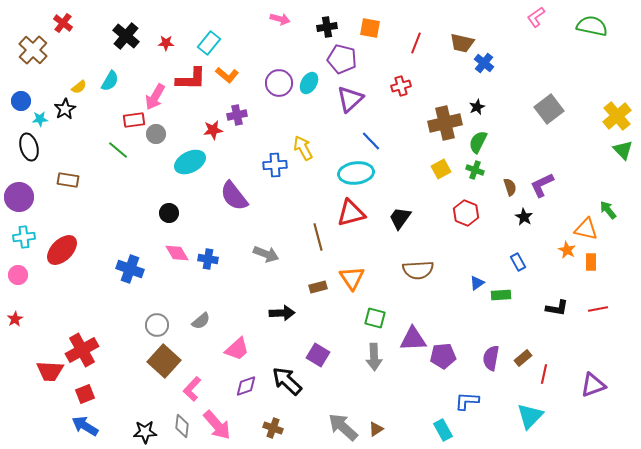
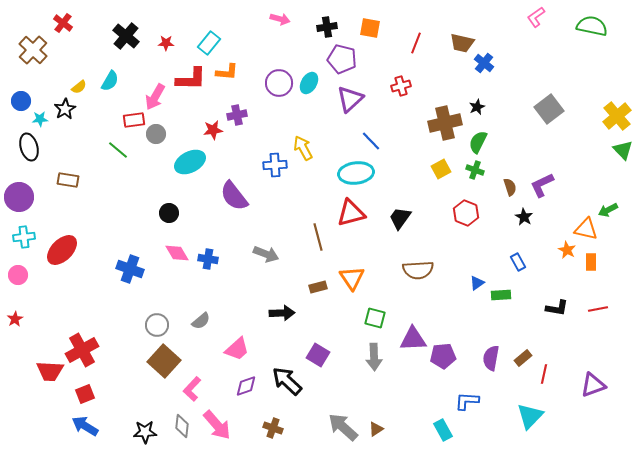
orange L-shape at (227, 75): moved 3 px up; rotated 35 degrees counterclockwise
green arrow at (608, 210): rotated 78 degrees counterclockwise
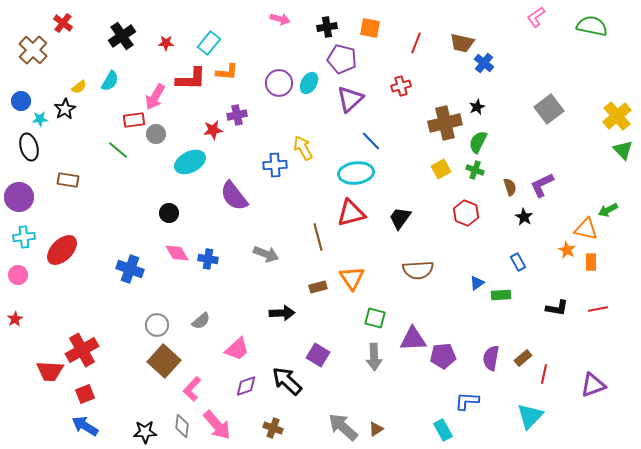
black cross at (126, 36): moved 4 px left; rotated 16 degrees clockwise
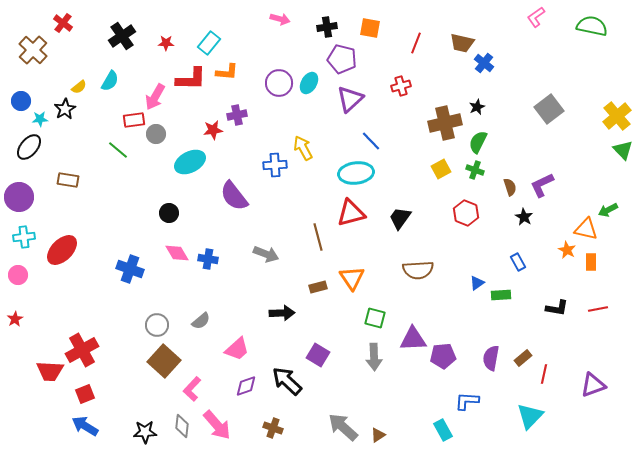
black ellipse at (29, 147): rotated 56 degrees clockwise
brown triangle at (376, 429): moved 2 px right, 6 px down
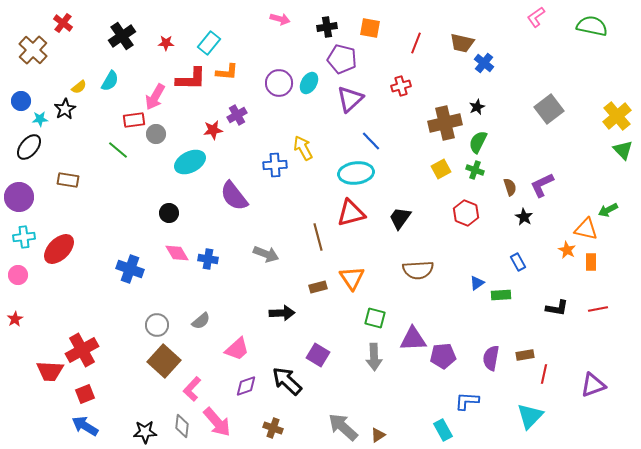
purple cross at (237, 115): rotated 18 degrees counterclockwise
red ellipse at (62, 250): moved 3 px left, 1 px up
brown rectangle at (523, 358): moved 2 px right, 3 px up; rotated 30 degrees clockwise
pink arrow at (217, 425): moved 3 px up
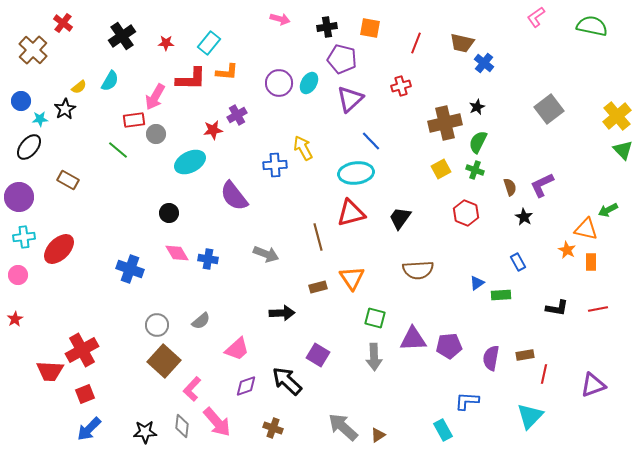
brown rectangle at (68, 180): rotated 20 degrees clockwise
purple pentagon at (443, 356): moved 6 px right, 10 px up
blue arrow at (85, 426): moved 4 px right, 3 px down; rotated 76 degrees counterclockwise
